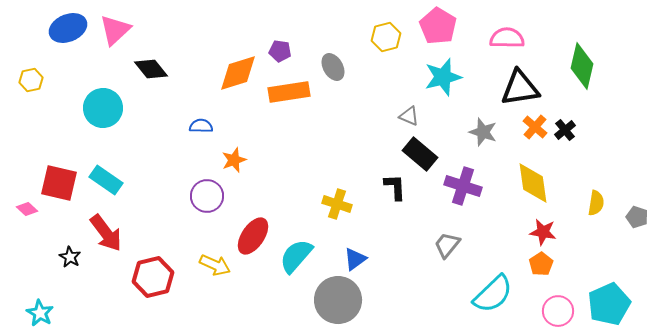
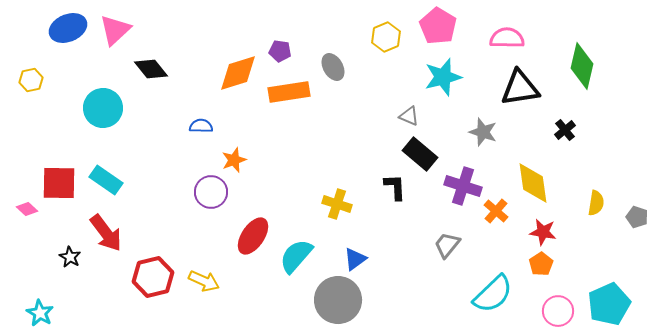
yellow hexagon at (386, 37): rotated 8 degrees counterclockwise
orange cross at (535, 127): moved 39 px left, 84 px down
red square at (59, 183): rotated 12 degrees counterclockwise
purple circle at (207, 196): moved 4 px right, 4 px up
yellow arrow at (215, 265): moved 11 px left, 16 px down
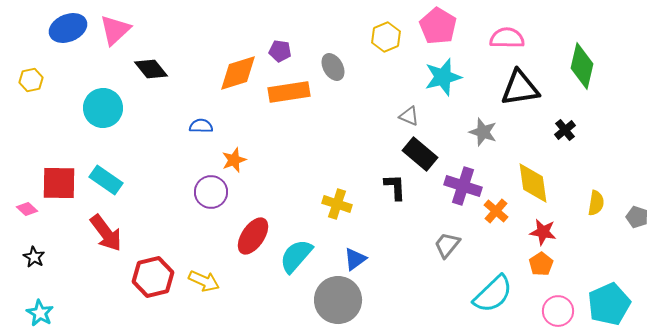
black star at (70, 257): moved 36 px left
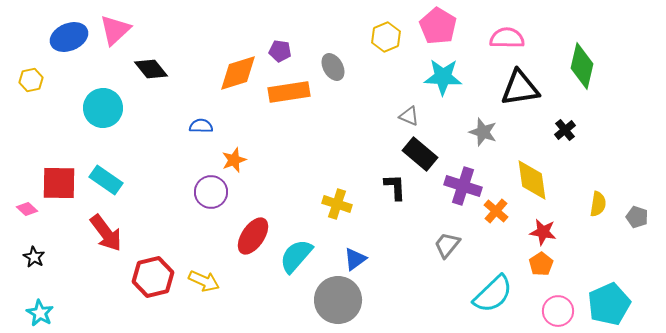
blue ellipse at (68, 28): moved 1 px right, 9 px down
cyan star at (443, 77): rotated 18 degrees clockwise
yellow diamond at (533, 183): moved 1 px left, 3 px up
yellow semicircle at (596, 203): moved 2 px right, 1 px down
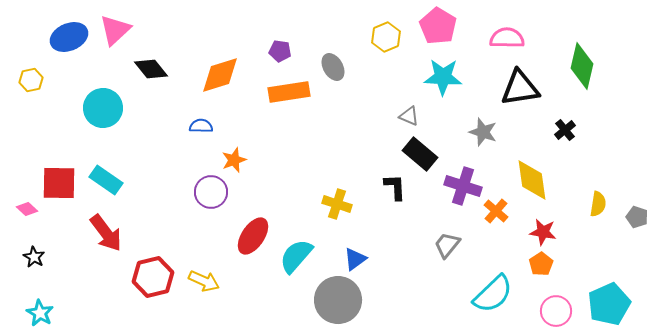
orange diamond at (238, 73): moved 18 px left, 2 px down
pink circle at (558, 311): moved 2 px left
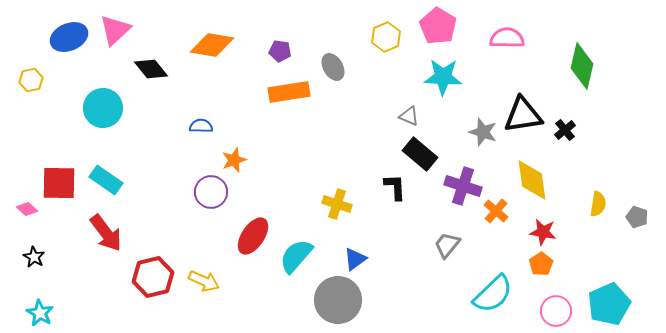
orange diamond at (220, 75): moved 8 px left, 30 px up; rotated 27 degrees clockwise
black triangle at (520, 88): moved 3 px right, 27 px down
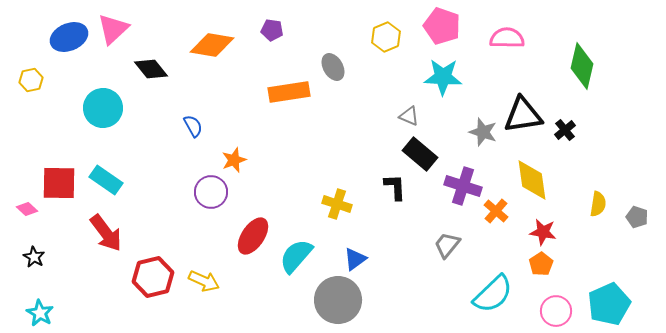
pink pentagon at (438, 26): moved 4 px right; rotated 12 degrees counterclockwise
pink triangle at (115, 30): moved 2 px left, 1 px up
purple pentagon at (280, 51): moved 8 px left, 21 px up
blue semicircle at (201, 126): moved 8 px left; rotated 60 degrees clockwise
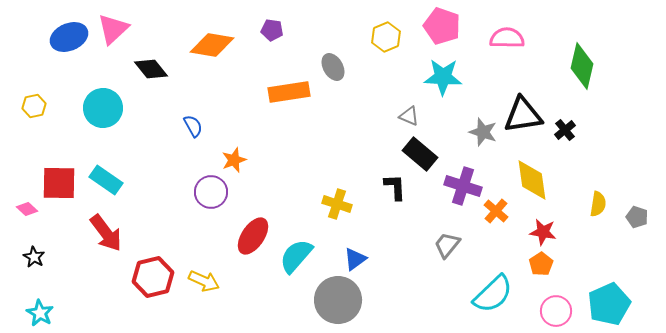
yellow hexagon at (31, 80): moved 3 px right, 26 px down
